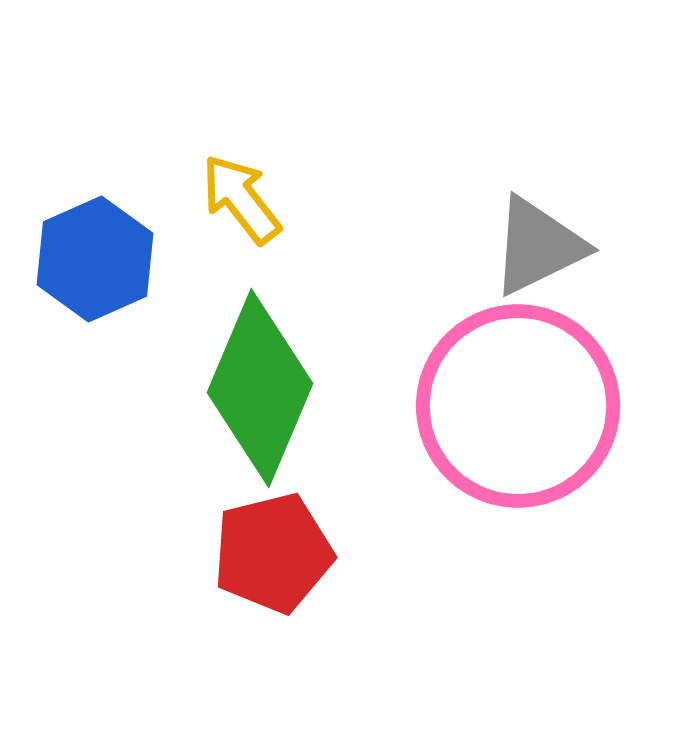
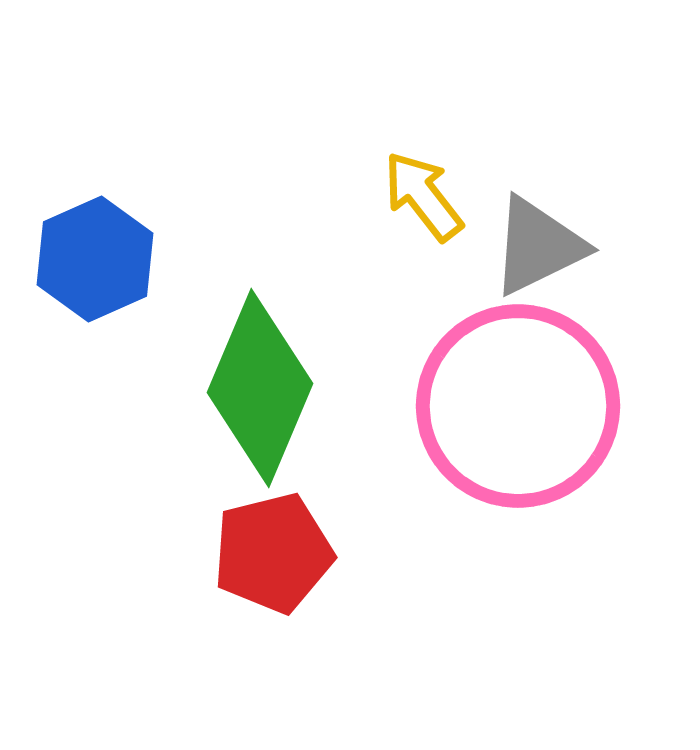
yellow arrow: moved 182 px right, 3 px up
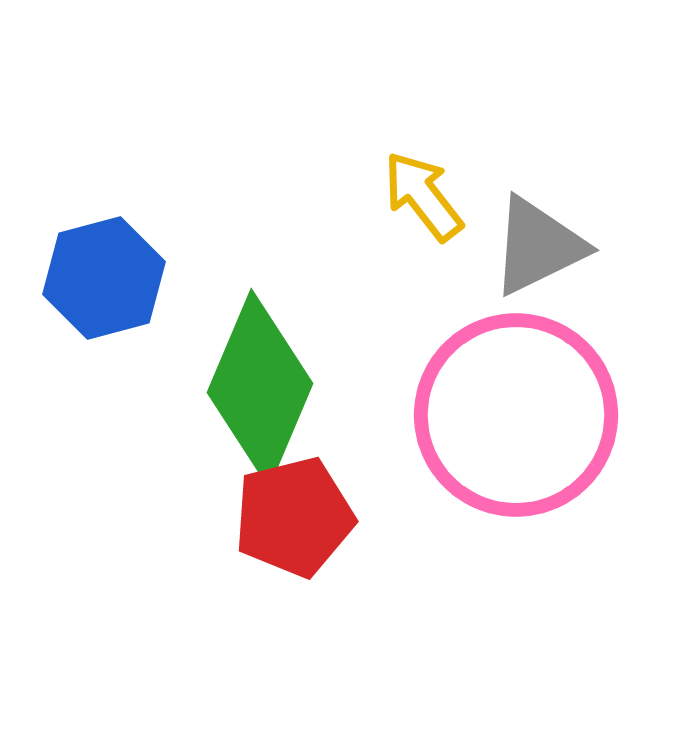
blue hexagon: moved 9 px right, 19 px down; rotated 9 degrees clockwise
pink circle: moved 2 px left, 9 px down
red pentagon: moved 21 px right, 36 px up
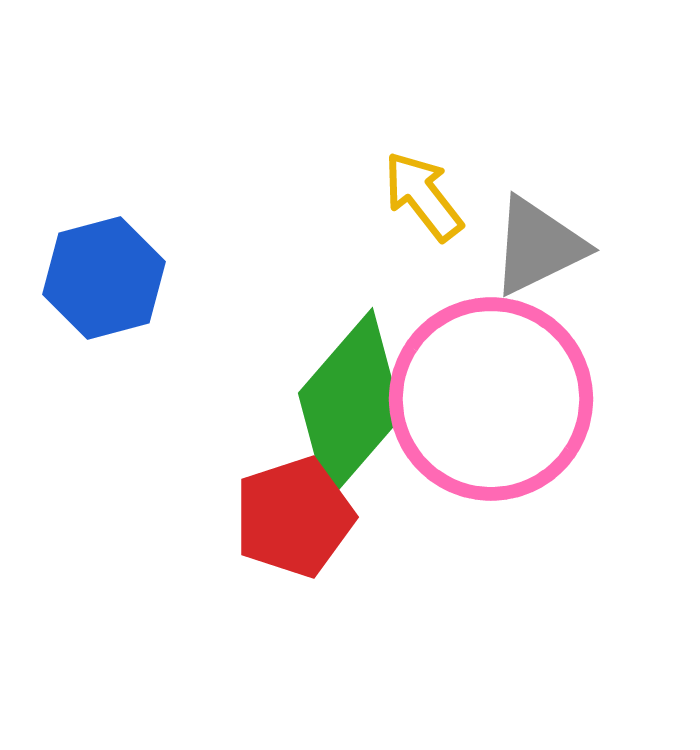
green diamond: moved 90 px right, 17 px down; rotated 18 degrees clockwise
pink circle: moved 25 px left, 16 px up
red pentagon: rotated 4 degrees counterclockwise
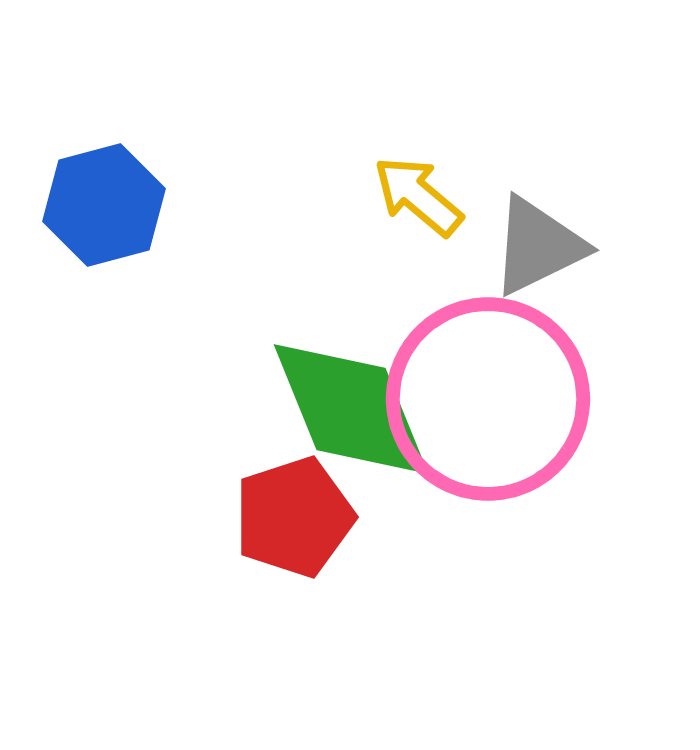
yellow arrow: moved 5 px left; rotated 12 degrees counterclockwise
blue hexagon: moved 73 px up
pink circle: moved 3 px left
green diamond: moved 1 px right, 4 px down; rotated 63 degrees counterclockwise
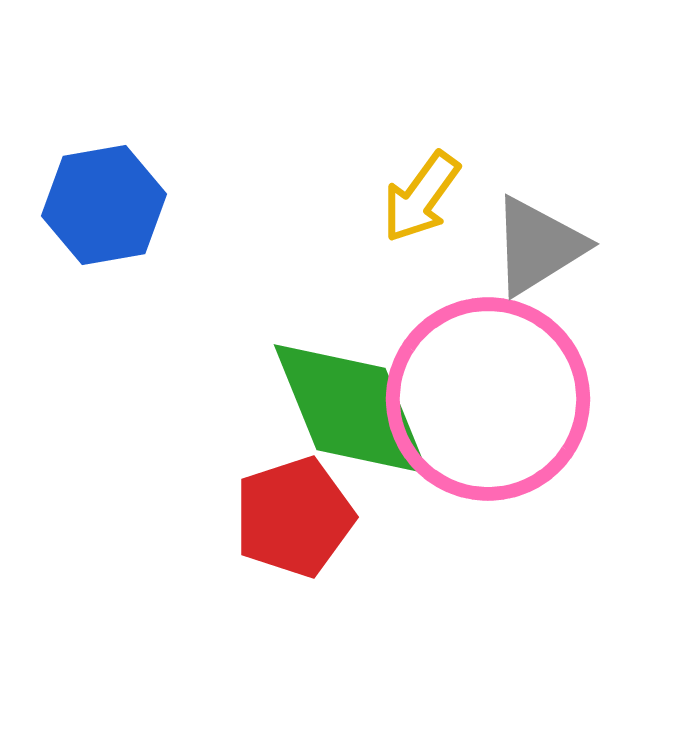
yellow arrow: moved 3 px right, 1 px down; rotated 94 degrees counterclockwise
blue hexagon: rotated 5 degrees clockwise
gray triangle: rotated 6 degrees counterclockwise
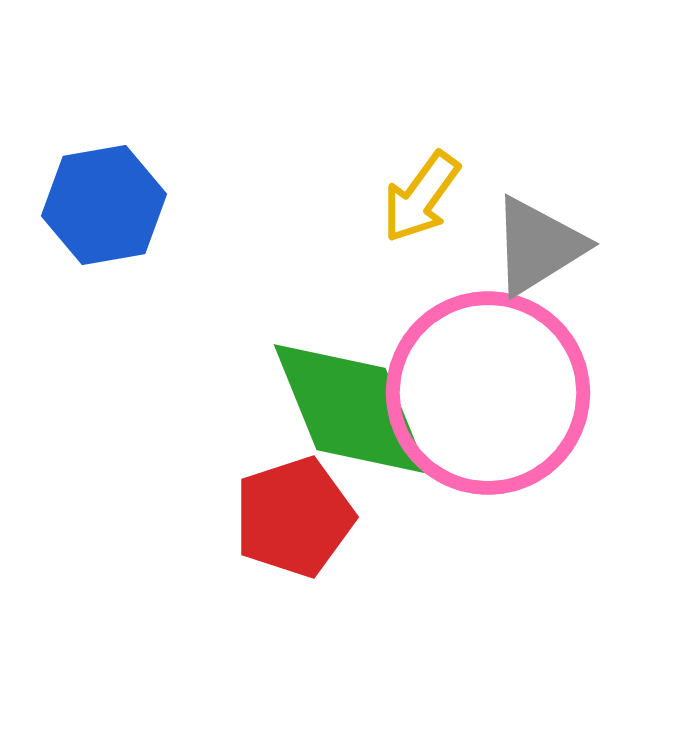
pink circle: moved 6 px up
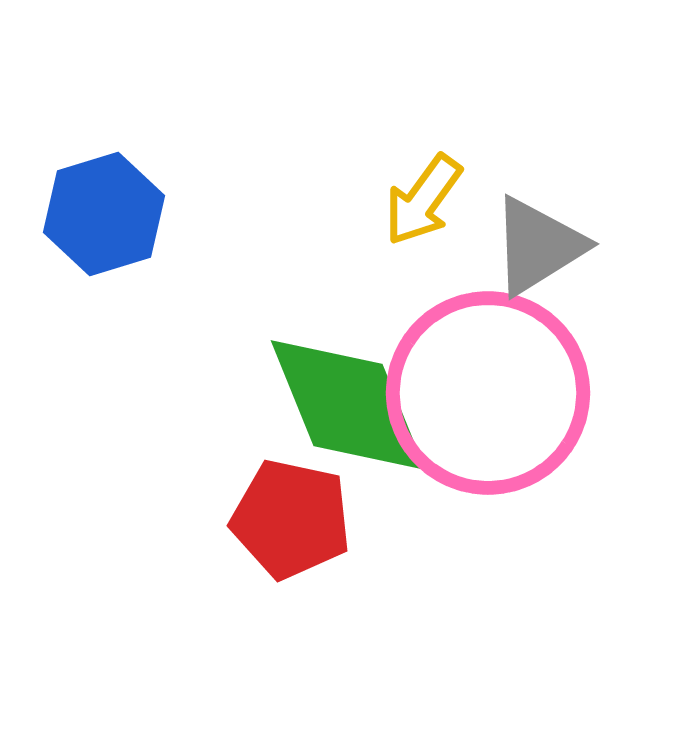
yellow arrow: moved 2 px right, 3 px down
blue hexagon: moved 9 px down; rotated 7 degrees counterclockwise
green diamond: moved 3 px left, 4 px up
red pentagon: moved 3 px left, 2 px down; rotated 30 degrees clockwise
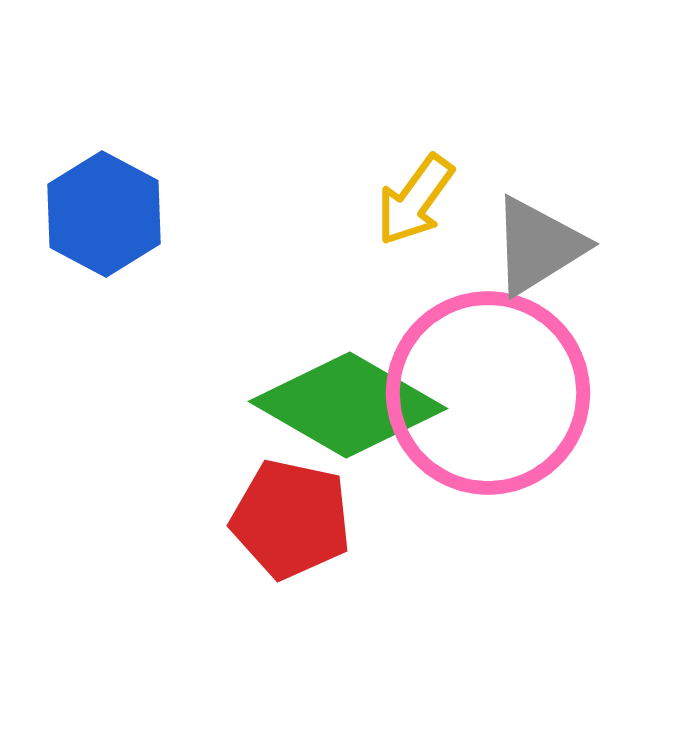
yellow arrow: moved 8 px left
blue hexagon: rotated 15 degrees counterclockwise
green diamond: rotated 38 degrees counterclockwise
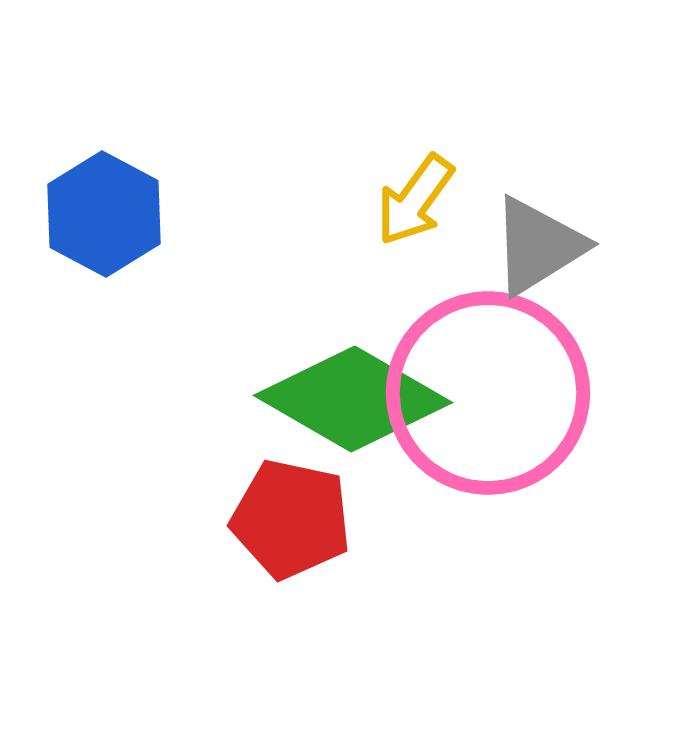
green diamond: moved 5 px right, 6 px up
